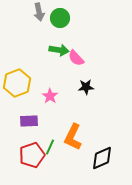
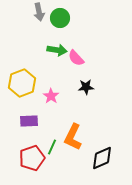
green arrow: moved 2 px left
yellow hexagon: moved 5 px right
pink star: moved 1 px right
green line: moved 2 px right
red pentagon: moved 3 px down
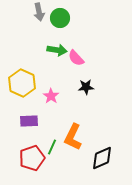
yellow hexagon: rotated 16 degrees counterclockwise
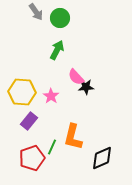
gray arrow: moved 3 px left; rotated 24 degrees counterclockwise
green arrow: rotated 72 degrees counterclockwise
pink semicircle: moved 19 px down
yellow hexagon: moved 9 px down; rotated 20 degrees counterclockwise
purple rectangle: rotated 48 degrees counterclockwise
orange L-shape: rotated 12 degrees counterclockwise
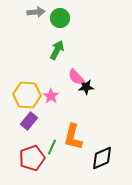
gray arrow: rotated 60 degrees counterclockwise
yellow hexagon: moved 5 px right, 3 px down
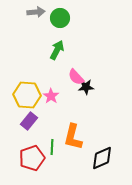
green line: rotated 21 degrees counterclockwise
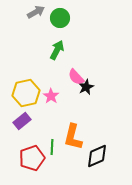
gray arrow: rotated 24 degrees counterclockwise
black star: rotated 21 degrees counterclockwise
yellow hexagon: moved 1 px left, 2 px up; rotated 16 degrees counterclockwise
purple rectangle: moved 7 px left; rotated 12 degrees clockwise
black diamond: moved 5 px left, 2 px up
